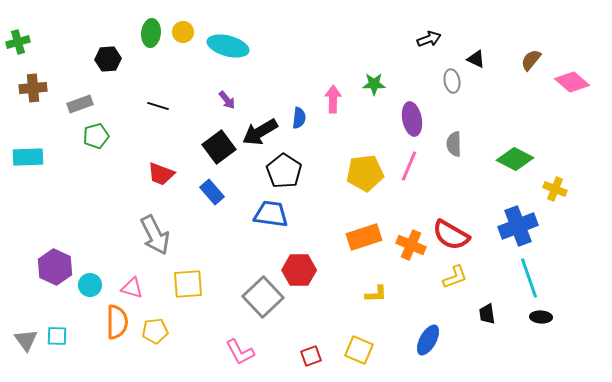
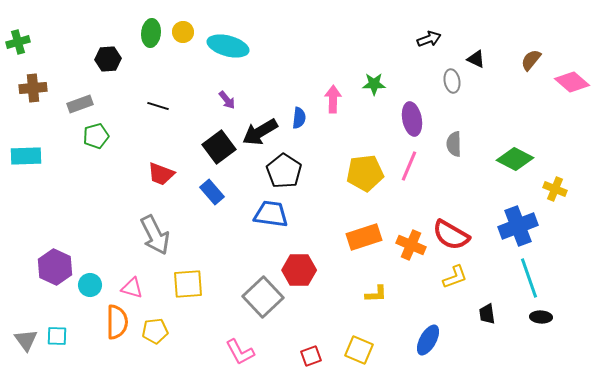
cyan rectangle at (28, 157): moved 2 px left, 1 px up
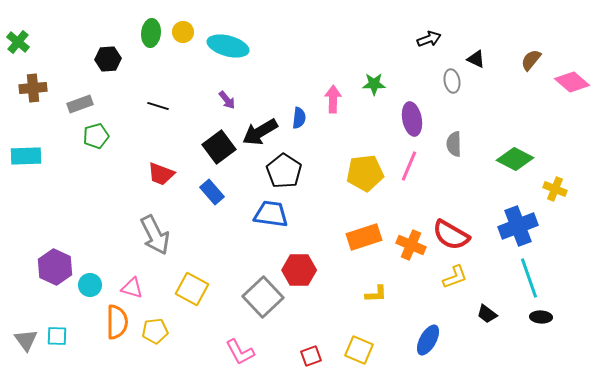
green cross at (18, 42): rotated 35 degrees counterclockwise
yellow square at (188, 284): moved 4 px right, 5 px down; rotated 32 degrees clockwise
black trapezoid at (487, 314): rotated 45 degrees counterclockwise
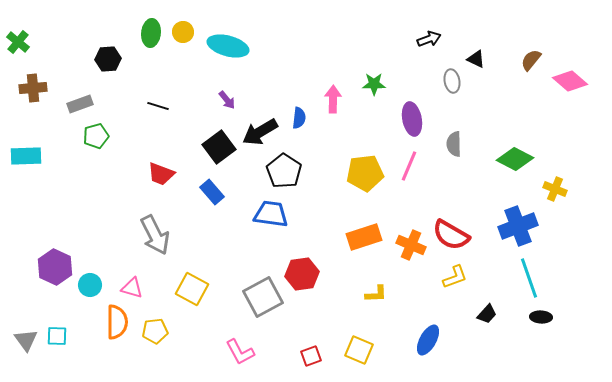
pink diamond at (572, 82): moved 2 px left, 1 px up
red hexagon at (299, 270): moved 3 px right, 4 px down; rotated 8 degrees counterclockwise
gray square at (263, 297): rotated 15 degrees clockwise
black trapezoid at (487, 314): rotated 85 degrees counterclockwise
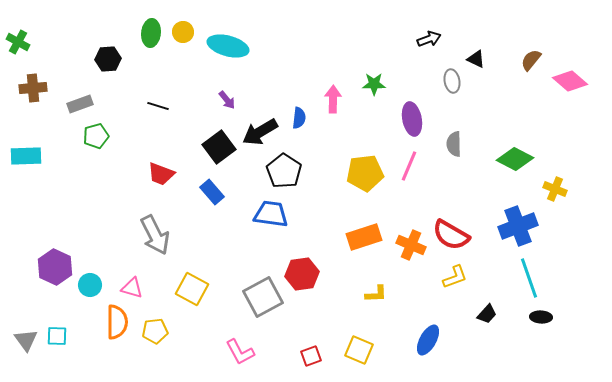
green cross at (18, 42): rotated 10 degrees counterclockwise
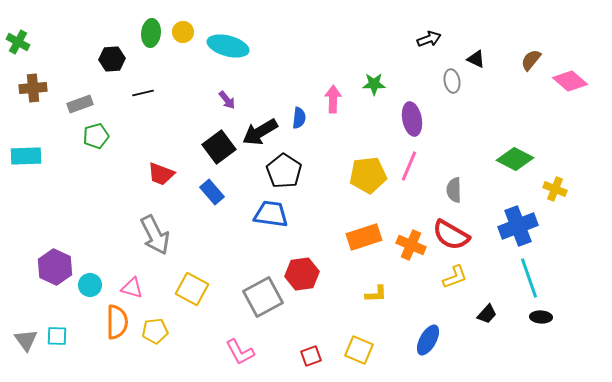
black hexagon at (108, 59): moved 4 px right
black line at (158, 106): moved 15 px left, 13 px up; rotated 30 degrees counterclockwise
gray semicircle at (454, 144): moved 46 px down
yellow pentagon at (365, 173): moved 3 px right, 2 px down
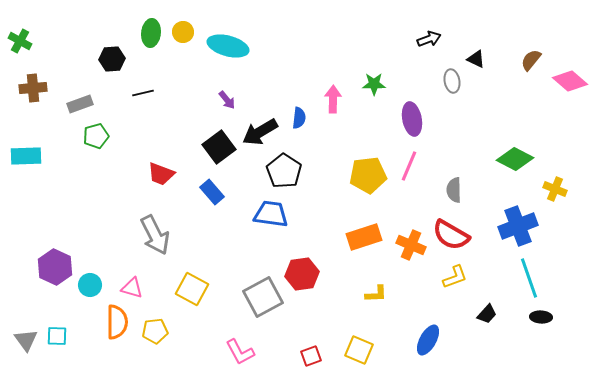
green cross at (18, 42): moved 2 px right, 1 px up
